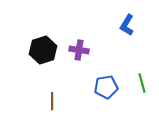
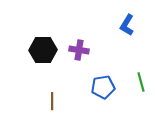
black hexagon: rotated 16 degrees clockwise
green line: moved 1 px left, 1 px up
blue pentagon: moved 3 px left
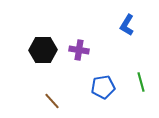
brown line: rotated 42 degrees counterclockwise
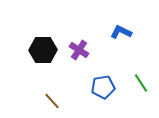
blue L-shape: moved 6 px left, 7 px down; rotated 85 degrees clockwise
purple cross: rotated 24 degrees clockwise
green line: moved 1 px down; rotated 18 degrees counterclockwise
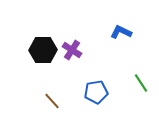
purple cross: moved 7 px left
blue pentagon: moved 7 px left, 5 px down
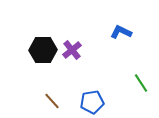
purple cross: rotated 18 degrees clockwise
blue pentagon: moved 4 px left, 10 px down
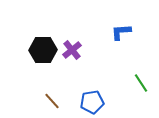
blue L-shape: rotated 30 degrees counterclockwise
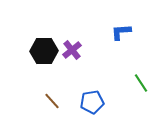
black hexagon: moved 1 px right, 1 px down
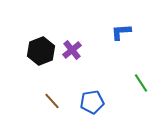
black hexagon: moved 3 px left; rotated 20 degrees counterclockwise
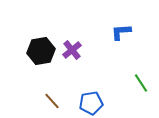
black hexagon: rotated 12 degrees clockwise
blue pentagon: moved 1 px left, 1 px down
